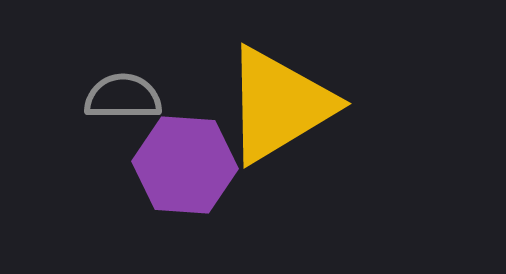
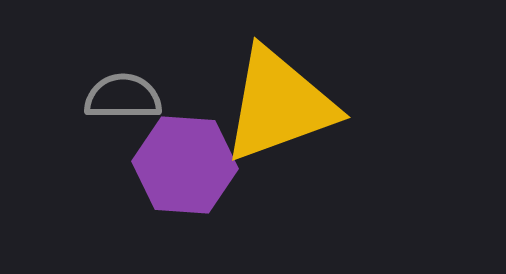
yellow triangle: rotated 11 degrees clockwise
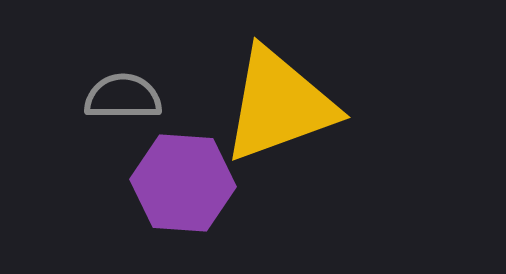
purple hexagon: moved 2 px left, 18 px down
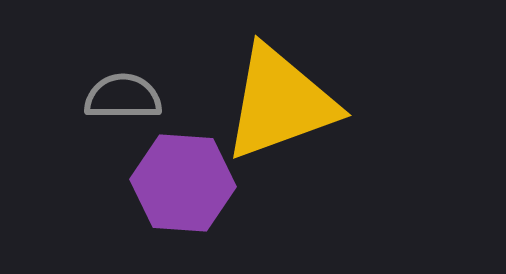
yellow triangle: moved 1 px right, 2 px up
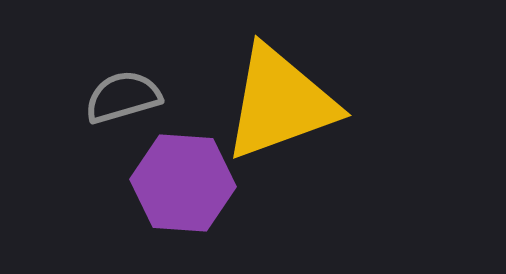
gray semicircle: rotated 16 degrees counterclockwise
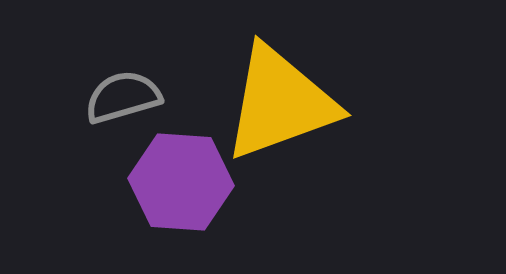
purple hexagon: moved 2 px left, 1 px up
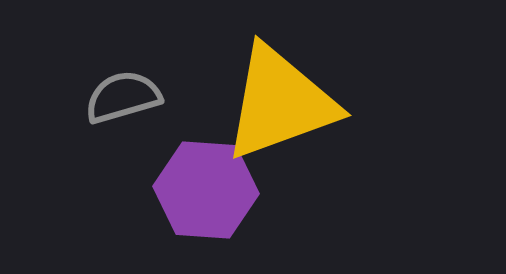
purple hexagon: moved 25 px right, 8 px down
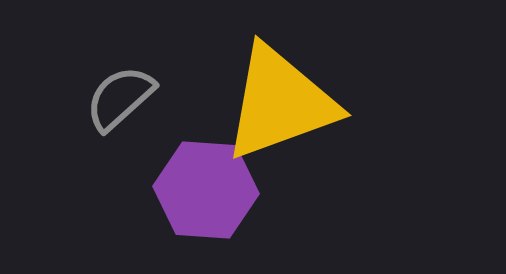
gray semicircle: moved 3 px left, 1 px down; rotated 26 degrees counterclockwise
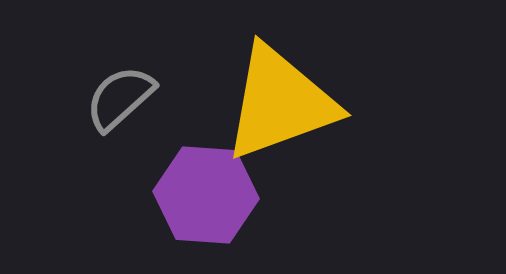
purple hexagon: moved 5 px down
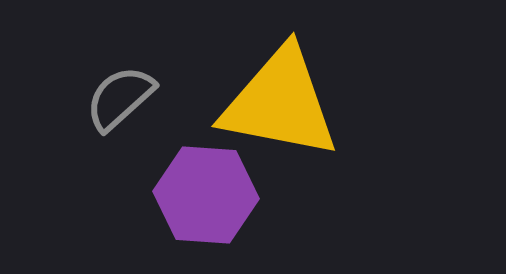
yellow triangle: rotated 31 degrees clockwise
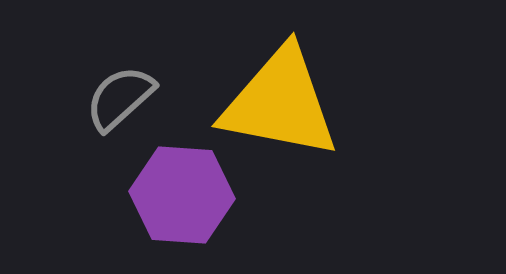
purple hexagon: moved 24 px left
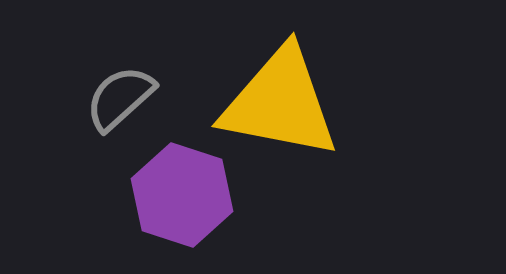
purple hexagon: rotated 14 degrees clockwise
